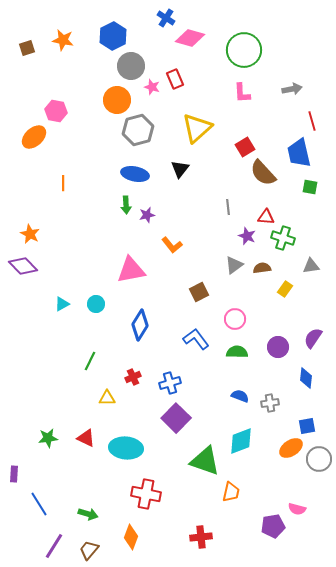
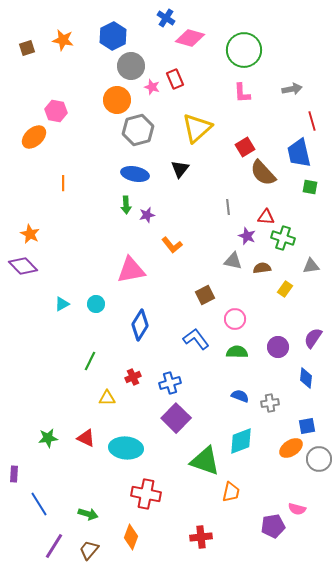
gray triangle at (234, 265): moved 1 px left, 4 px up; rotated 48 degrees clockwise
brown square at (199, 292): moved 6 px right, 3 px down
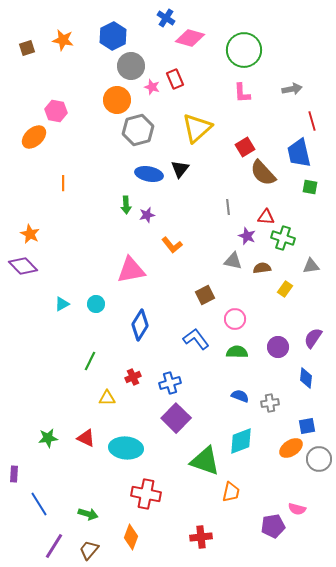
blue ellipse at (135, 174): moved 14 px right
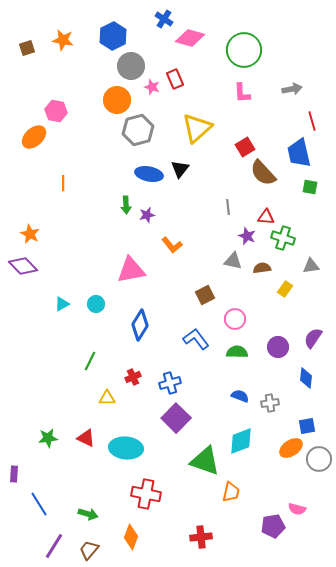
blue cross at (166, 18): moved 2 px left, 1 px down
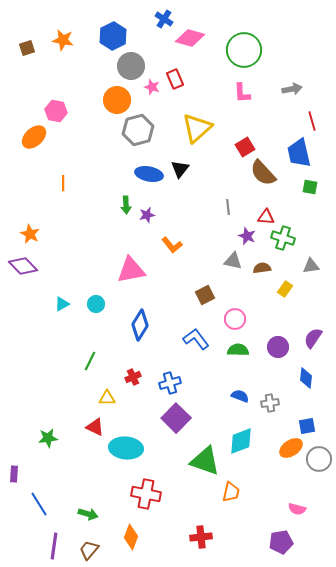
green semicircle at (237, 352): moved 1 px right, 2 px up
red triangle at (86, 438): moved 9 px right, 11 px up
purple pentagon at (273, 526): moved 8 px right, 16 px down
purple line at (54, 546): rotated 24 degrees counterclockwise
